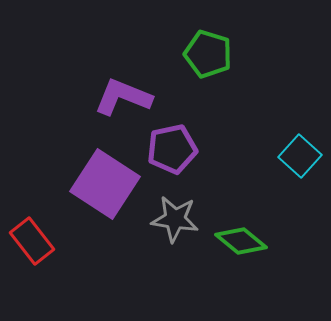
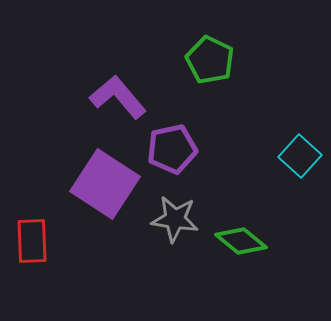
green pentagon: moved 2 px right, 6 px down; rotated 9 degrees clockwise
purple L-shape: moved 5 px left; rotated 28 degrees clockwise
red rectangle: rotated 36 degrees clockwise
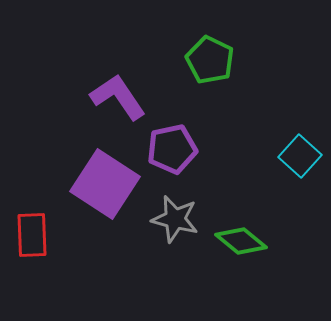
purple L-shape: rotated 6 degrees clockwise
gray star: rotated 6 degrees clockwise
red rectangle: moved 6 px up
